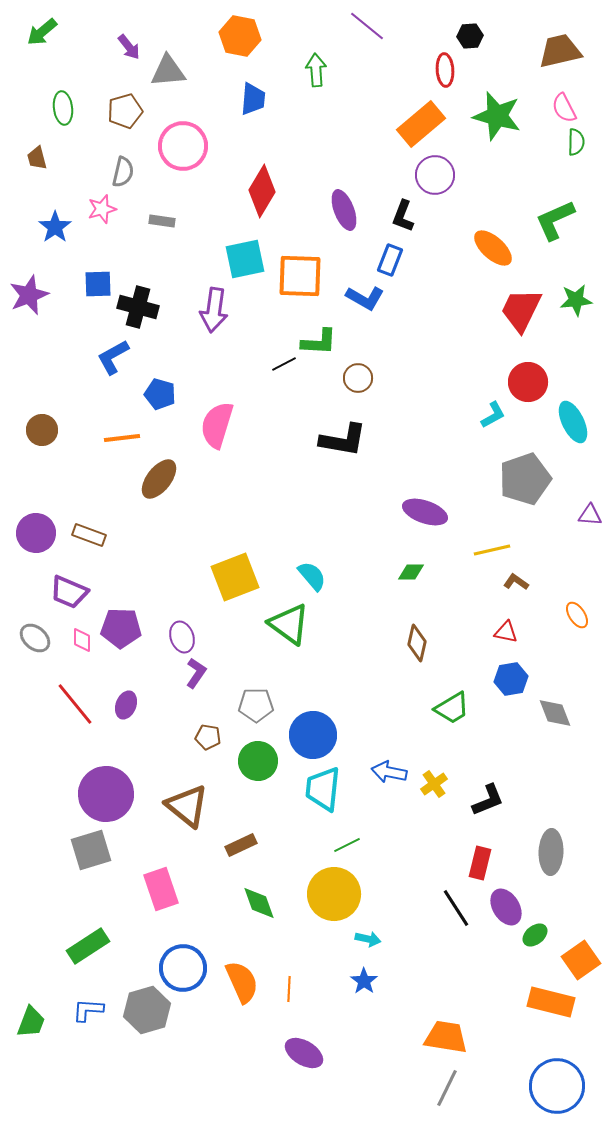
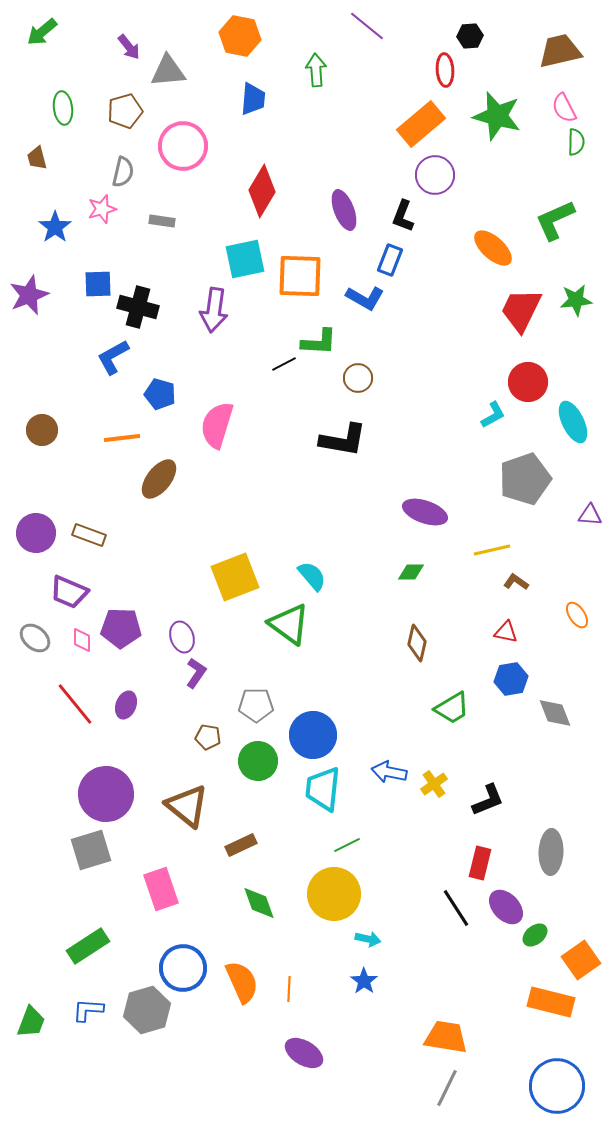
purple ellipse at (506, 907): rotated 12 degrees counterclockwise
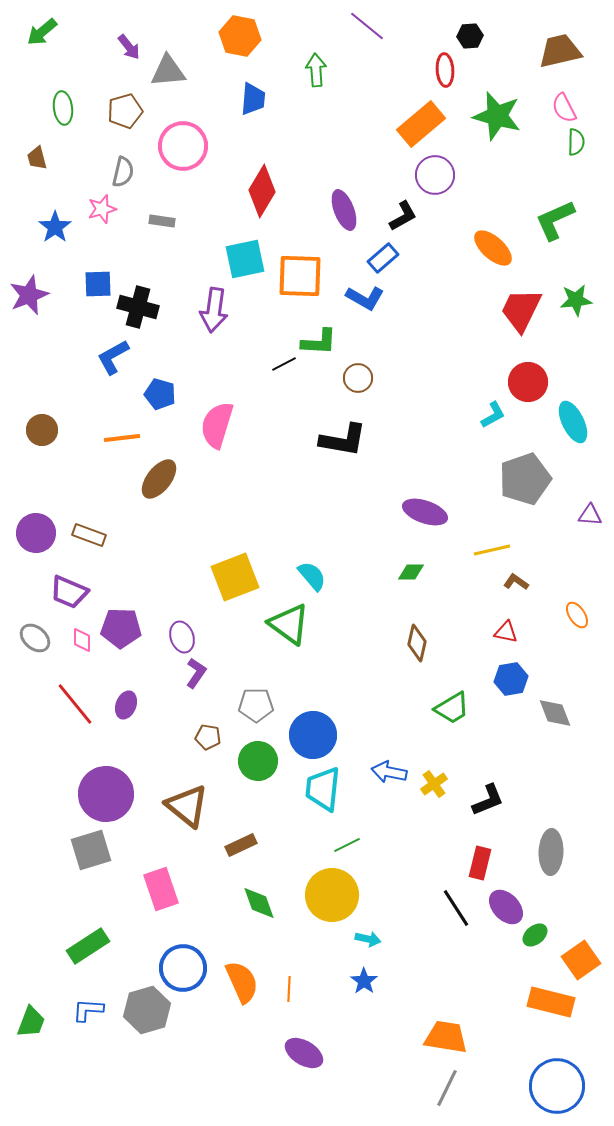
black L-shape at (403, 216): rotated 140 degrees counterclockwise
blue rectangle at (390, 260): moved 7 px left, 2 px up; rotated 28 degrees clockwise
yellow circle at (334, 894): moved 2 px left, 1 px down
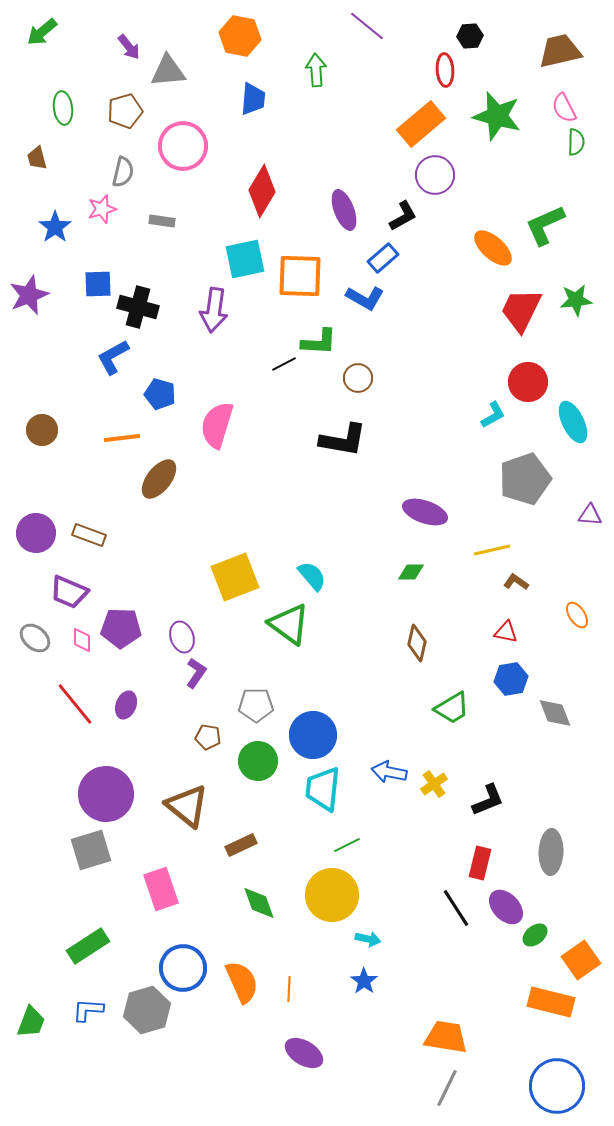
green L-shape at (555, 220): moved 10 px left, 5 px down
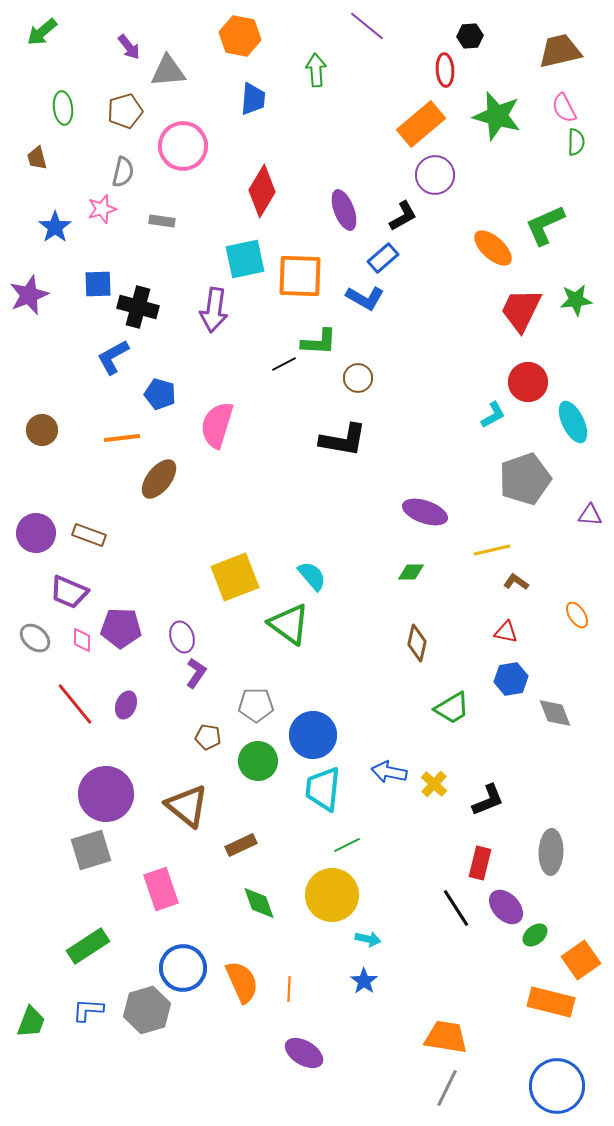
yellow cross at (434, 784): rotated 12 degrees counterclockwise
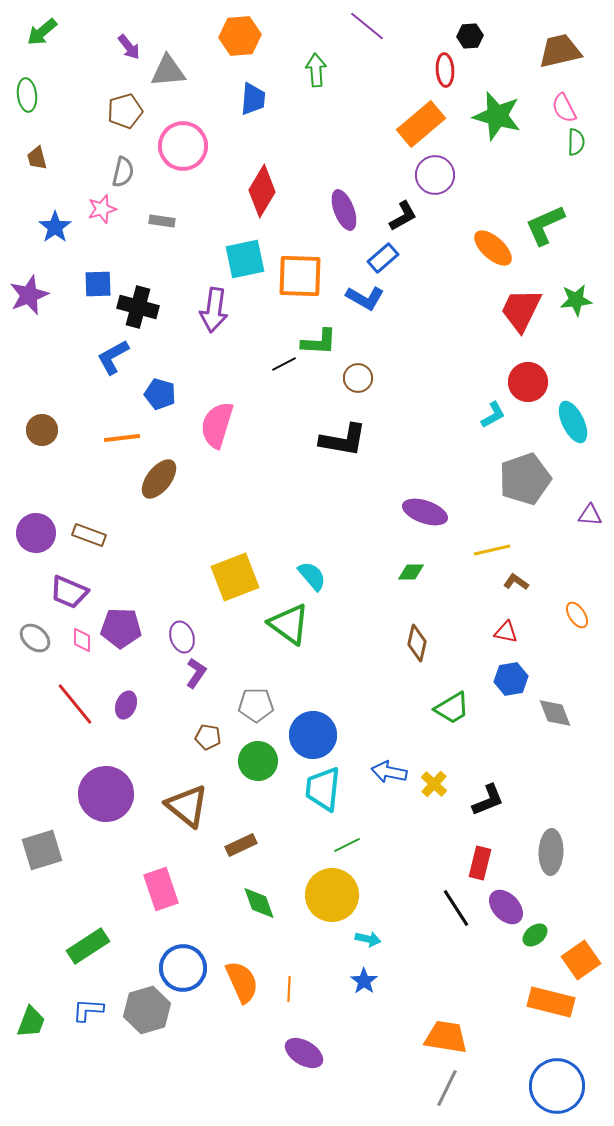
orange hexagon at (240, 36): rotated 15 degrees counterclockwise
green ellipse at (63, 108): moved 36 px left, 13 px up
gray square at (91, 850): moved 49 px left
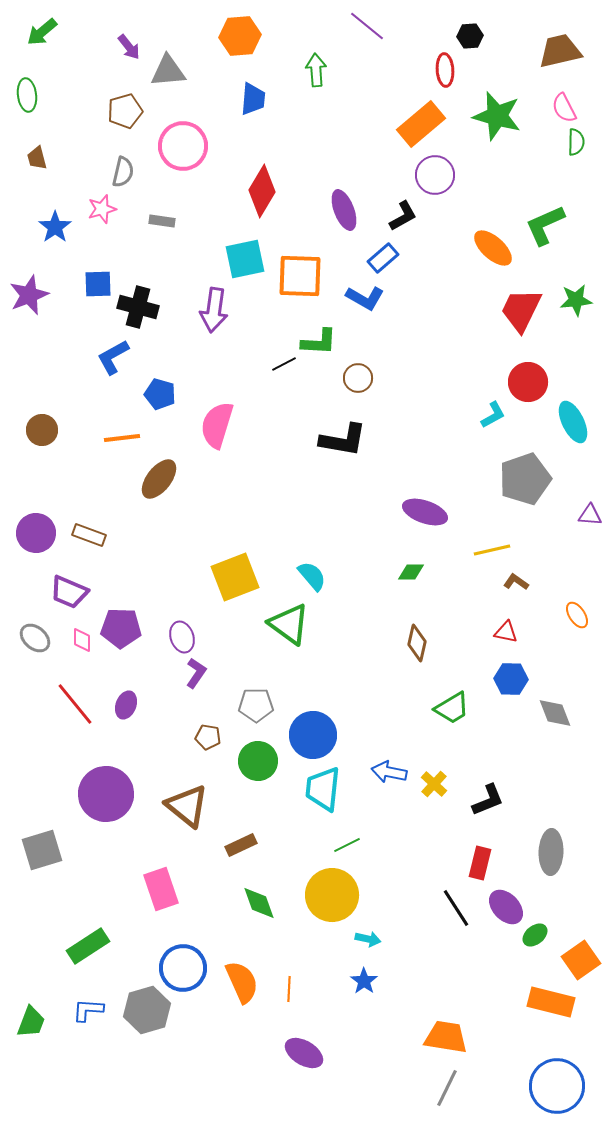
blue hexagon at (511, 679): rotated 12 degrees clockwise
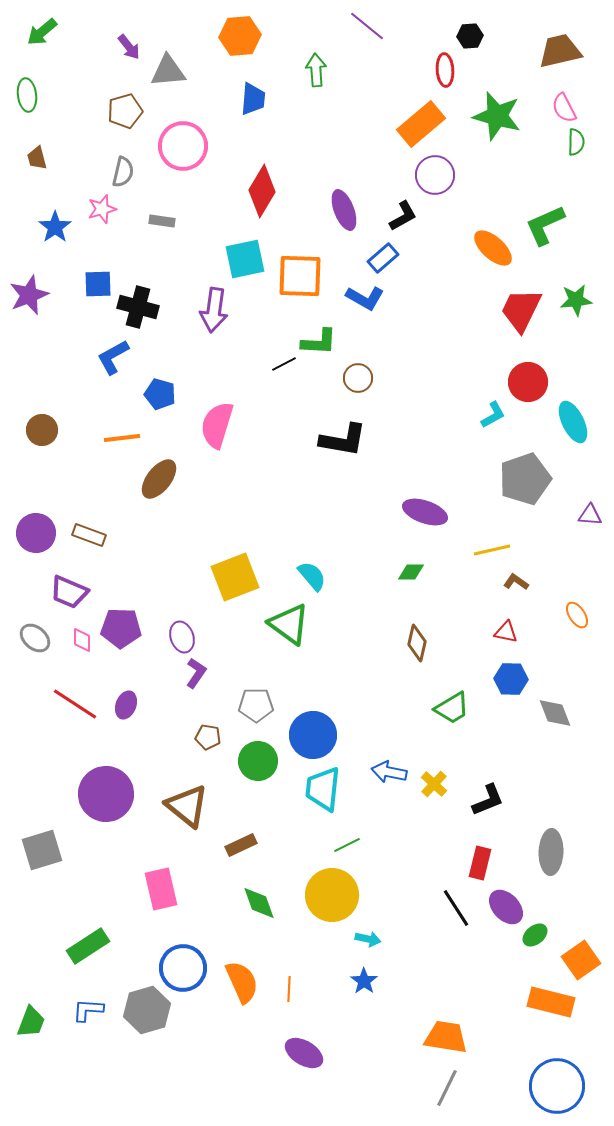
red line at (75, 704): rotated 18 degrees counterclockwise
pink rectangle at (161, 889): rotated 6 degrees clockwise
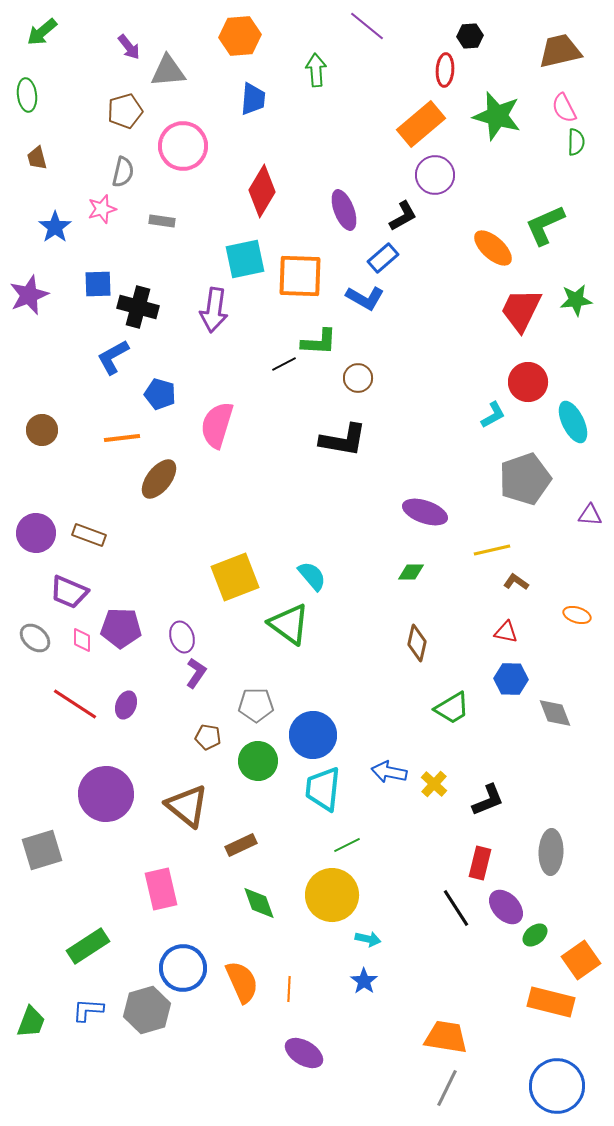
red ellipse at (445, 70): rotated 8 degrees clockwise
orange ellipse at (577, 615): rotated 40 degrees counterclockwise
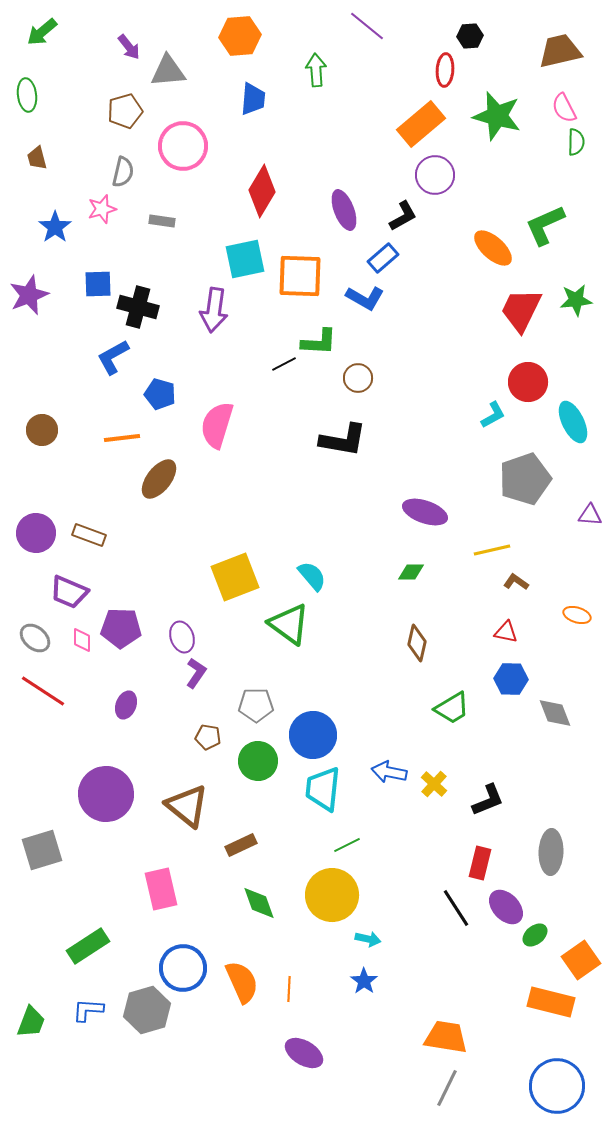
red line at (75, 704): moved 32 px left, 13 px up
